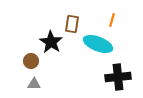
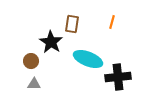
orange line: moved 2 px down
cyan ellipse: moved 10 px left, 15 px down
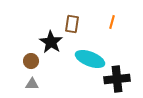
cyan ellipse: moved 2 px right
black cross: moved 1 px left, 2 px down
gray triangle: moved 2 px left
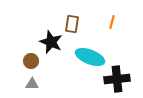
black star: rotated 10 degrees counterclockwise
cyan ellipse: moved 2 px up
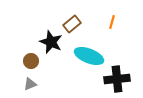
brown rectangle: rotated 42 degrees clockwise
cyan ellipse: moved 1 px left, 1 px up
gray triangle: moved 2 px left; rotated 24 degrees counterclockwise
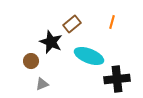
gray triangle: moved 12 px right
